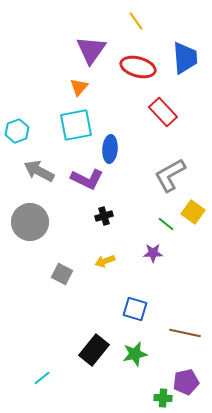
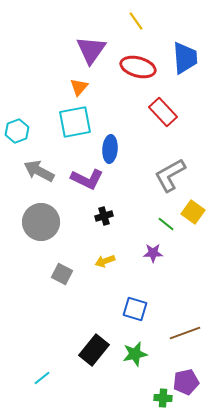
cyan square: moved 1 px left, 3 px up
gray circle: moved 11 px right
brown line: rotated 32 degrees counterclockwise
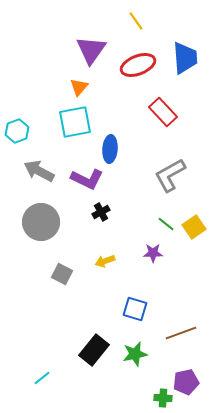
red ellipse: moved 2 px up; rotated 36 degrees counterclockwise
yellow square: moved 1 px right, 15 px down; rotated 20 degrees clockwise
black cross: moved 3 px left, 4 px up; rotated 12 degrees counterclockwise
brown line: moved 4 px left
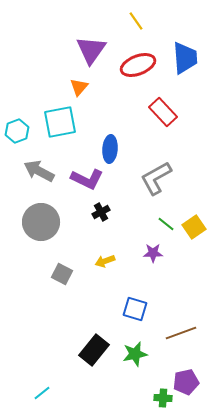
cyan square: moved 15 px left
gray L-shape: moved 14 px left, 3 px down
cyan line: moved 15 px down
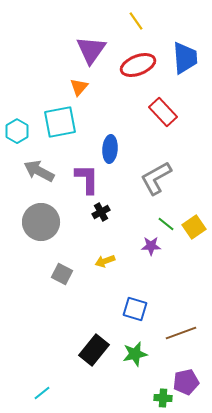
cyan hexagon: rotated 10 degrees counterclockwise
purple L-shape: rotated 116 degrees counterclockwise
purple star: moved 2 px left, 7 px up
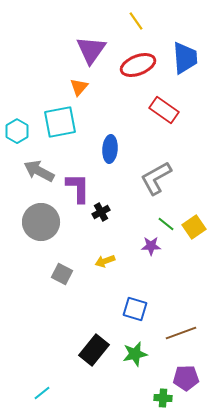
red rectangle: moved 1 px right, 2 px up; rotated 12 degrees counterclockwise
purple L-shape: moved 9 px left, 9 px down
purple pentagon: moved 4 px up; rotated 10 degrees clockwise
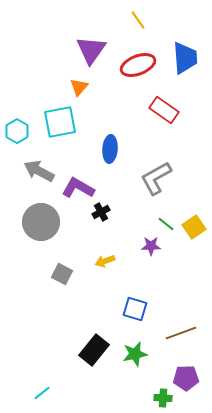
yellow line: moved 2 px right, 1 px up
purple L-shape: rotated 60 degrees counterclockwise
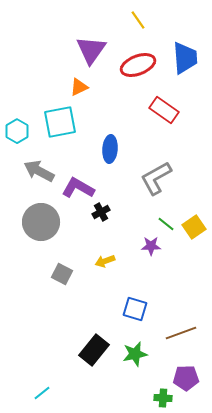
orange triangle: rotated 24 degrees clockwise
